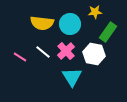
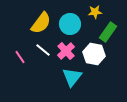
yellow semicircle: moved 1 px left; rotated 60 degrees counterclockwise
white line: moved 2 px up
pink line: rotated 24 degrees clockwise
cyan triangle: rotated 10 degrees clockwise
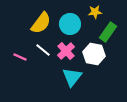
pink line: rotated 32 degrees counterclockwise
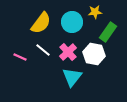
cyan circle: moved 2 px right, 2 px up
pink cross: moved 2 px right, 1 px down
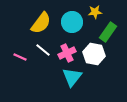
pink cross: moved 1 px left, 1 px down; rotated 18 degrees clockwise
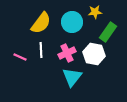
white line: moved 2 px left; rotated 49 degrees clockwise
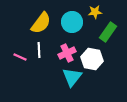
white line: moved 2 px left
white hexagon: moved 2 px left, 5 px down
